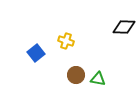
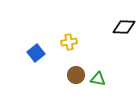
yellow cross: moved 3 px right, 1 px down; rotated 28 degrees counterclockwise
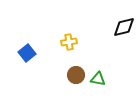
black diamond: rotated 15 degrees counterclockwise
blue square: moved 9 px left
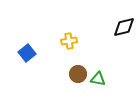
yellow cross: moved 1 px up
brown circle: moved 2 px right, 1 px up
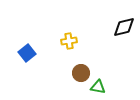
brown circle: moved 3 px right, 1 px up
green triangle: moved 8 px down
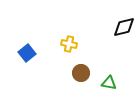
yellow cross: moved 3 px down; rotated 21 degrees clockwise
green triangle: moved 11 px right, 4 px up
